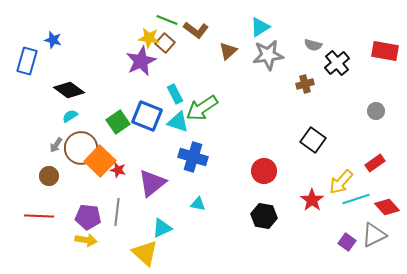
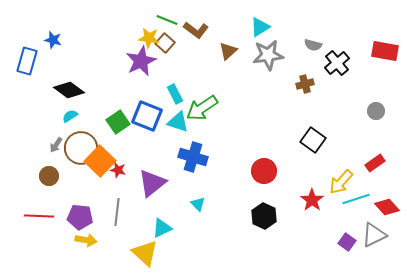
cyan triangle at (198, 204): rotated 35 degrees clockwise
black hexagon at (264, 216): rotated 15 degrees clockwise
purple pentagon at (88, 217): moved 8 px left
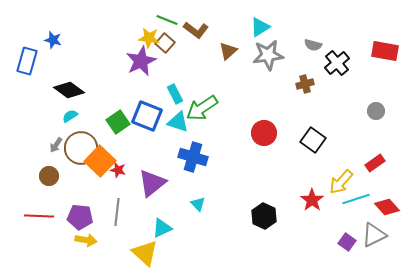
red circle at (264, 171): moved 38 px up
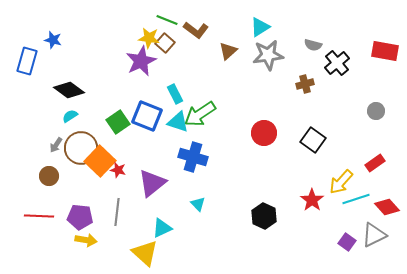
green arrow at (202, 108): moved 2 px left, 6 px down
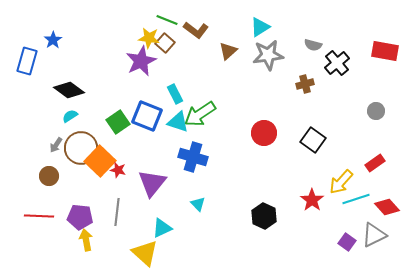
blue star at (53, 40): rotated 24 degrees clockwise
purple triangle at (152, 183): rotated 12 degrees counterclockwise
yellow arrow at (86, 240): rotated 110 degrees counterclockwise
